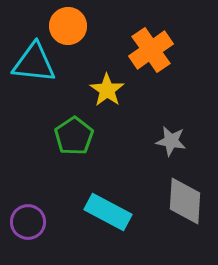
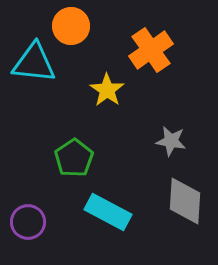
orange circle: moved 3 px right
green pentagon: moved 22 px down
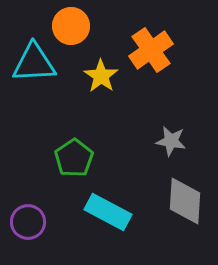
cyan triangle: rotated 9 degrees counterclockwise
yellow star: moved 6 px left, 14 px up
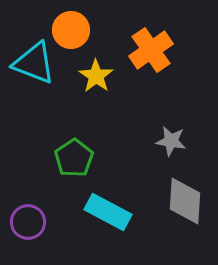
orange circle: moved 4 px down
cyan triangle: rotated 24 degrees clockwise
yellow star: moved 5 px left
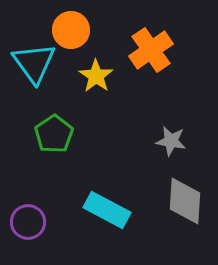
cyan triangle: rotated 33 degrees clockwise
green pentagon: moved 20 px left, 24 px up
cyan rectangle: moved 1 px left, 2 px up
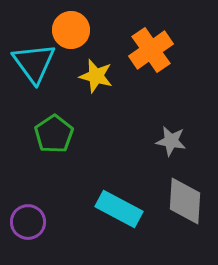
yellow star: rotated 20 degrees counterclockwise
cyan rectangle: moved 12 px right, 1 px up
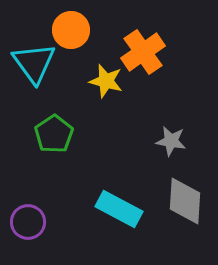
orange cross: moved 8 px left, 2 px down
yellow star: moved 10 px right, 5 px down
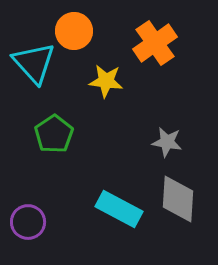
orange circle: moved 3 px right, 1 px down
orange cross: moved 12 px right, 9 px up
cyan triangle: rotated 6 degrees counterclockwise
yellow star: rotated 8 degrees counterclockwise
gray star: moved 4 px left, 1 px down
gray diamond: moved 7 px left, 2 px up
